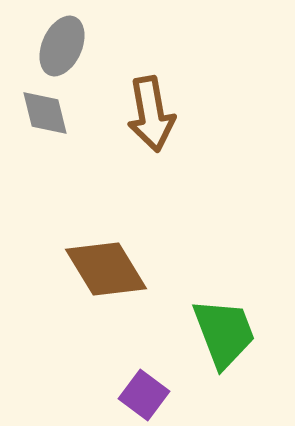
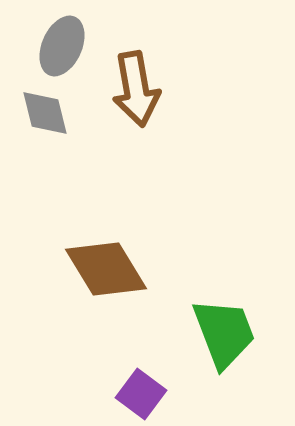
brown arrow: moved 15 px left, 25 px up
purple square: moved 3 px left, 1 px up
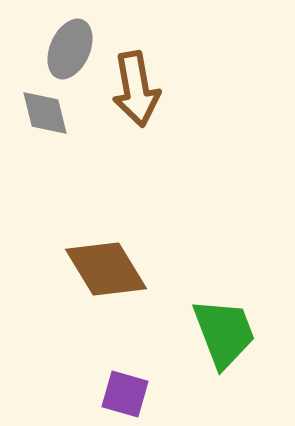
gray ellipse: moved 8 px right, 3 px down
purple square: moved 16 px left; rotated 21 degrees counterclockwise
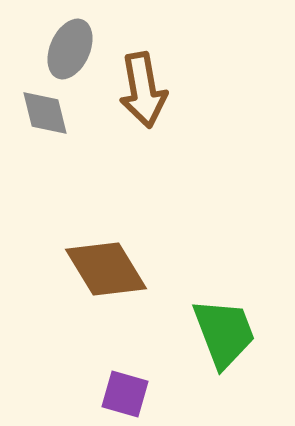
brown arrow: moved 7 px right, 1 px down
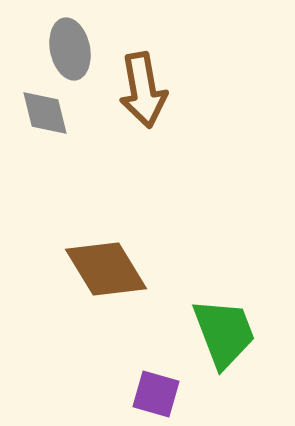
gray ellipse: rotated 36 degrees counterclockwise
purple square: moved 31 px right
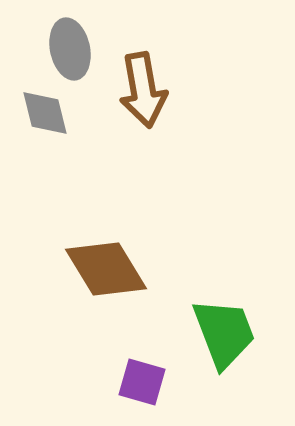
purple square: moved 14 px left, 12 px up
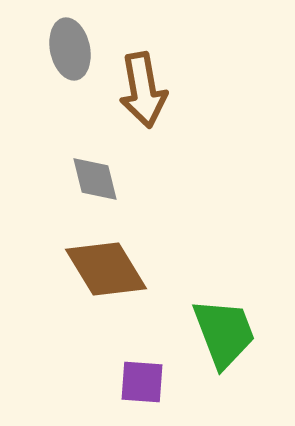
gray diamond: moved 50 px right, 66 px down
purple square: rotated 12 degrees counterclockwise
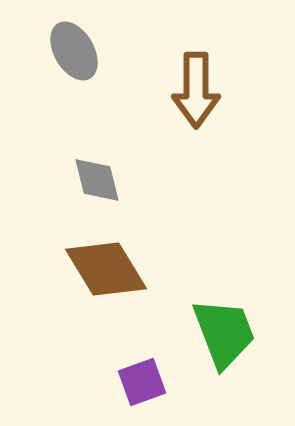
gray ellipse: moved 4 px right, 2 px down; rotated 18 degrees counterclockwise
brown arrow: moved 53 px right; rotated 10 degrees clockwise
gray diamond: moved 2 px right, 1 px down
purple square: rotated 24 degrees counterclockwise
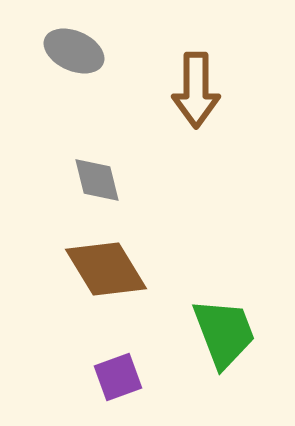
gray ellipse: rotated 36 degrees counterclockwise
purple square: moved 24 px left, 5 px up
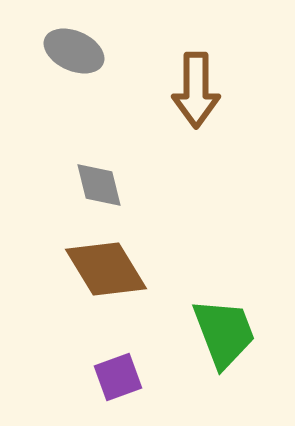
gray diamond: moved 2 px right, 5 px down
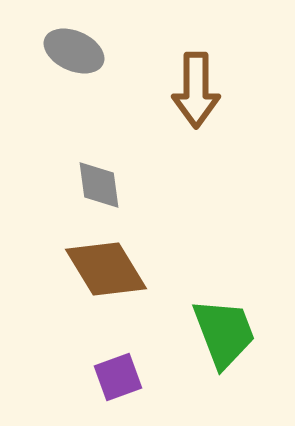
gray diamond: rotated 6 degrees clockwise
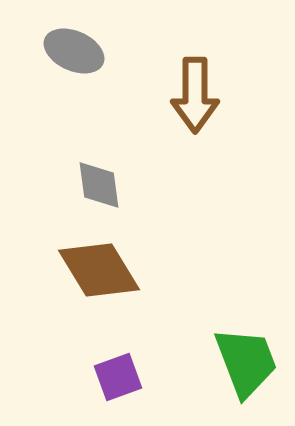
brown arrow: moved 1 px left, 5 px down
brown diamond: moved 7 px left, 1 px down
green trapezoid: moved 22 px right, 29 px down
